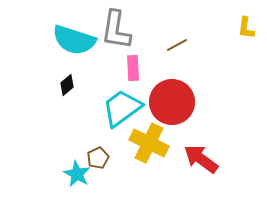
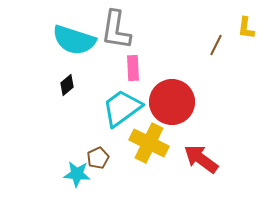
brown line: moved 39 px right; rotated 35 degrees counterclockwise
cyan star: rotated 24 degrees counterclockwise
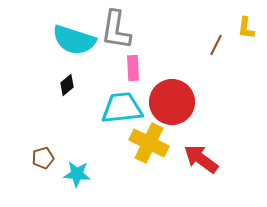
cyan trapezoid: rotated 30 degrees clockwise
brown pentagon: moved 55 px left; rotated 10 degrees clockwise
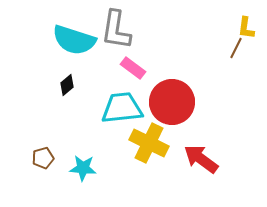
brown line: moved 20 px right, 3 px down
pink rectangle: rotated 50 degrees counterclockwise
cyan star: moved 6 px right, 6 px up
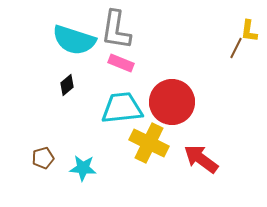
yellow L-shape: moved 3 px right, 3 px down
pink rectangle: moved 12 px left, 5 px up; rotated 15 degrees counterclockwise
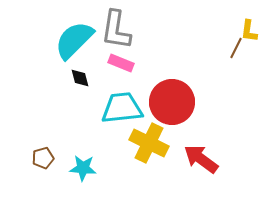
cyan semicircle: rotated 117 degrees clockwise
black diamond: moved 13 px right, 7 px up; rotated 65 degrees counterclockwise
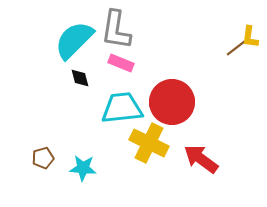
yellow L-shape: moved 1 px right, 6 px down
brown line: rotated 25 degrees clockwise
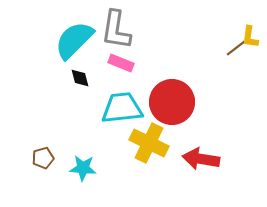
red arrow: rotated 27 degrees counterclockwise
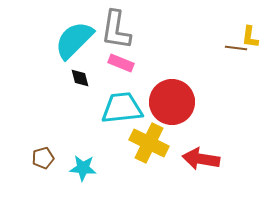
brown line: rotated 45 degrees clockwise
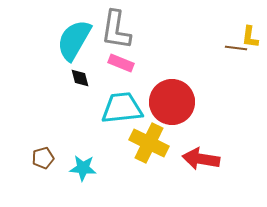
cyan semicircle: rotated 15 degrees counterclockwise
